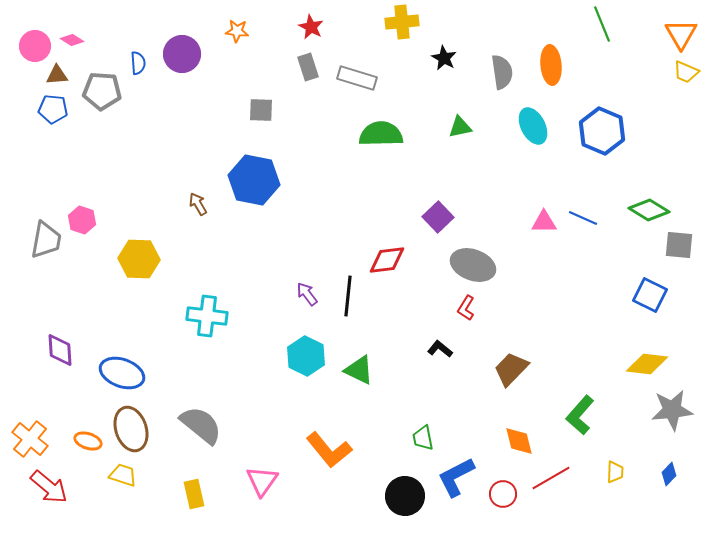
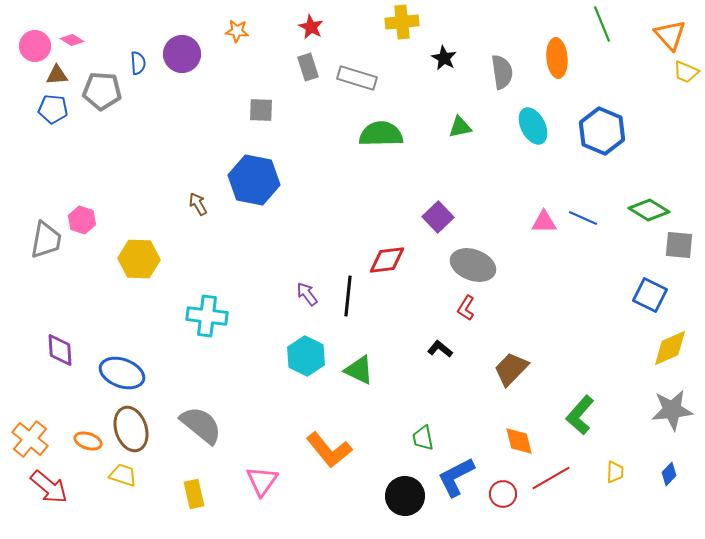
orange triangle at (681, 34): moved 11 px left, 1 px down; rotated 12 degrees counterclockwise
orange ellipse at (551, 65): moved 6 px right, 7 px up
yellow diamond at (647, 364): moved 23 px right, 16 px up; rotated 30 degrees counterclockwise
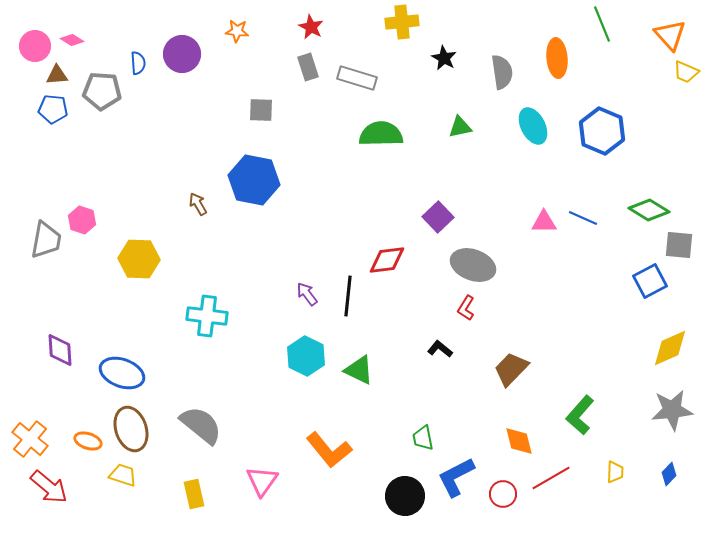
blue square at (650, 295): moved 14 px up; rotated 36 degrees clockwise
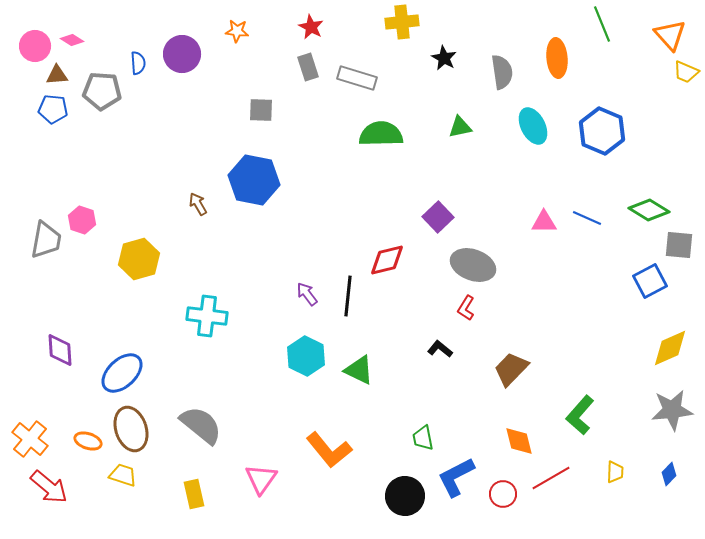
blue line at (583, 218): moved 4 px right
yellow hexagon at (139, 259): rotated 18 degrees counterclockwise
red diamond at (387, 260): rotated 6 degrees counterclockwise
blue ellipse at (122, 373): rotated 63 degrees counterclockwise
pink triangle at (262, 481): moved 1 px left, 2 px up
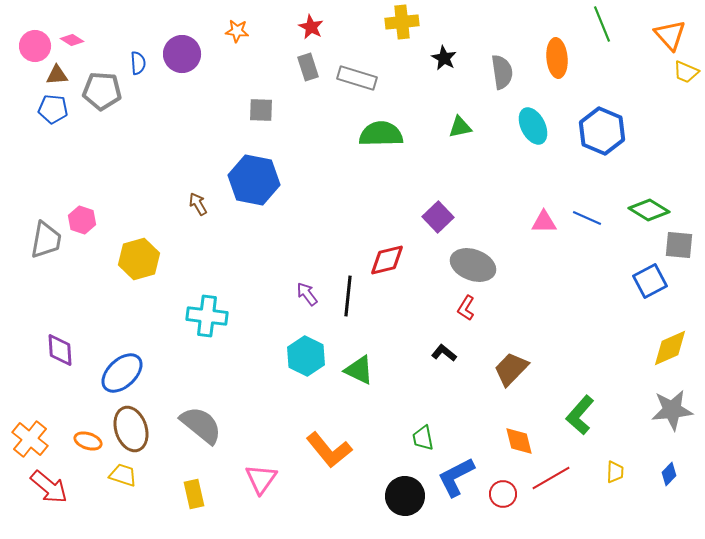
black L-shape at (440, 349): moved 4 px right, 4 px down
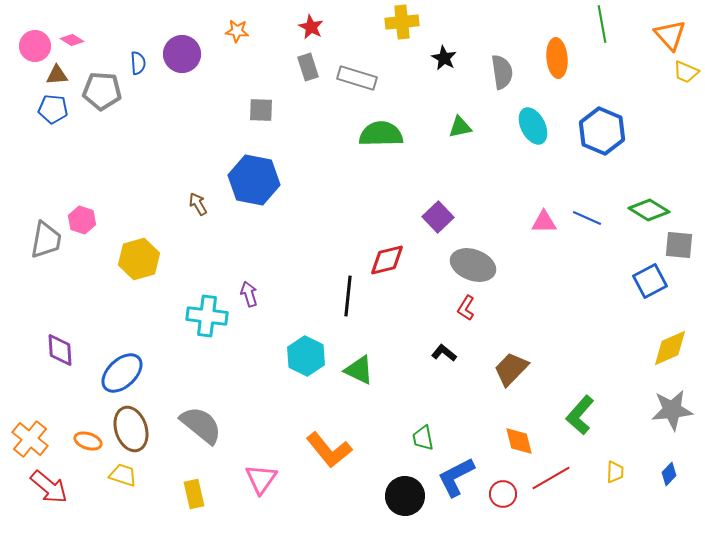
green line at (602, 24): rotated 12 degrees clockwise
purple arrow at (307, 294): moved 58 px left; rotated 20 degrees clockwise
